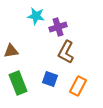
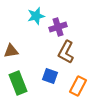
cyan star: rotated 24 degrees counterclockwise
blue square: moved 3 px up
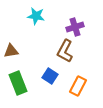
cyan star: rotated 24 degrees clockwise
purple cross: moved 17 px right
brown L-shape: moved 1 px left, 1 px up
blue square: rotated 14 degrees clockwise
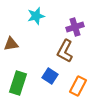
cyan star: rotated 24 degrees counterclockwise
brown triangle: moved 7 px up
green rectangle: rotated 40 degrees clockwise
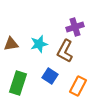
cyan star: moved 3 px right, 28 px down
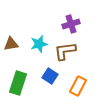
purple cross: moved 4 px left, 3 px up
brown L-shape: rotated 55 degrees clockwise
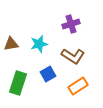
brown L-shape: moved 8 px right, 5 px down; rotated 140 degrees counterclockwise
blue square: moved 2 px left, 2 px up; rotated 28 degrees clockwise
orange rectangle: rotated 30 degrees clockwise
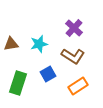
purple cross: moved 3 px right, 4 px down; rotated 30 degrees counterclockwise
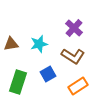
green rectangle: moved 1 px up
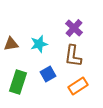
brown L-shape: rotated 65 degrees clockwise
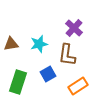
brown L-shape: moved 6 px left, 1 px up
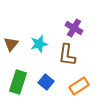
purple cross: rotated 12 degrees counterclockwise
brown triangle: rotated 42 degrees counterclockwise
blue square: moved 2 px left, 8 px down; rotated 21 degrees counterclockwise
orange rectangle: moved 1 px right
